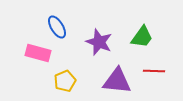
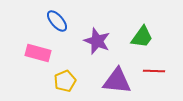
blue ellipse: moved 6 px up; rotated 10 degrees counterclockwise
purple star: moved 2 px left, 1 px up
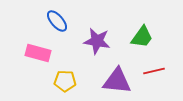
purple star: rotated 12 degrees counterclockwise
red line: rotated 15 degrees counterclockwise
yellow pentagon: rotated 25 degrees clockwise
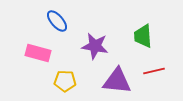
green trapezoid: moved 1 px right, 1 px up; rotated 140 degrees clockwise
purple star: moved 2 px left, 5 px down
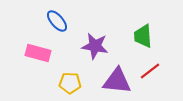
red line: moved 4 px left; rotated 25 degrees counterclockwise
yellow pentagon: moved 5 px right, 2 px down
